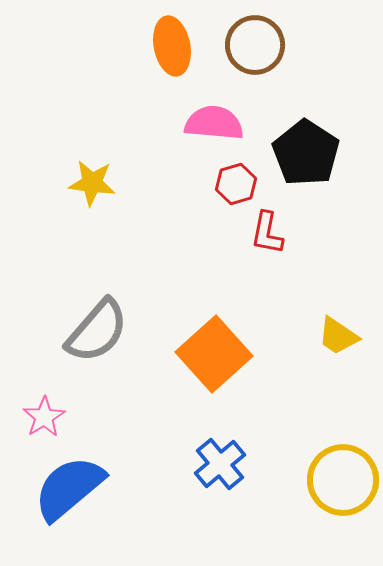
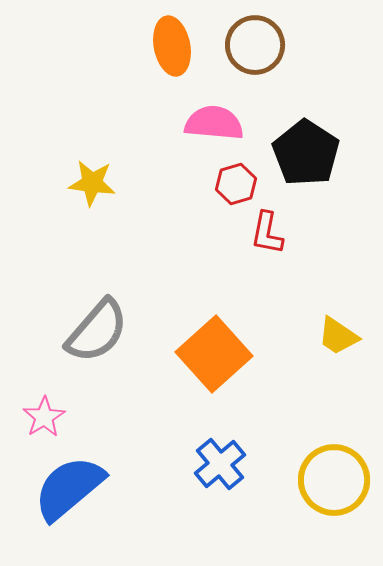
yellow circle: moved 9 px left
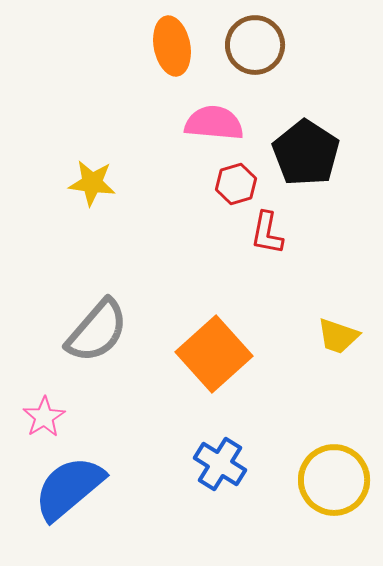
yellow trapezoid: rotated 15 degrees counterclockwise
blue cross: rotated 18 degrees counterclockwise
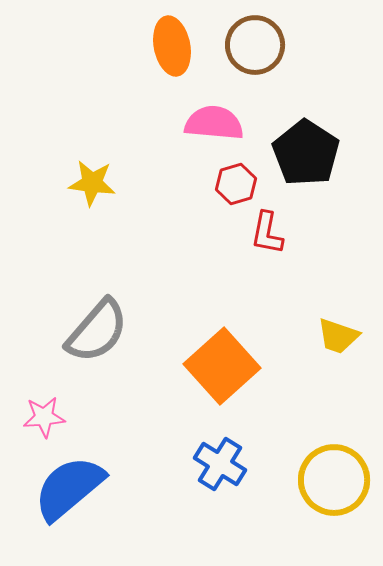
orange square: moved 8 px right, 12 px down
pink star: rotated 27 degrees clockwise
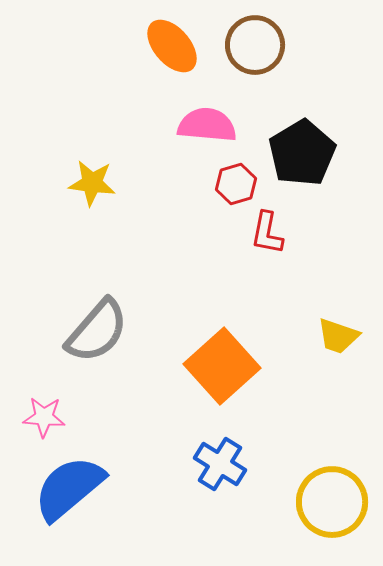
orange ellipse: rotated 30 degrees counterclockwise
pink semicircle: moved 7 px left, 2 px down
black pentagon: moved 4 px left; rotated 8 degrees clockwise
pink star: rotated 9 degrees clockwise
yellow circle: moved 2 px left, 22 px down
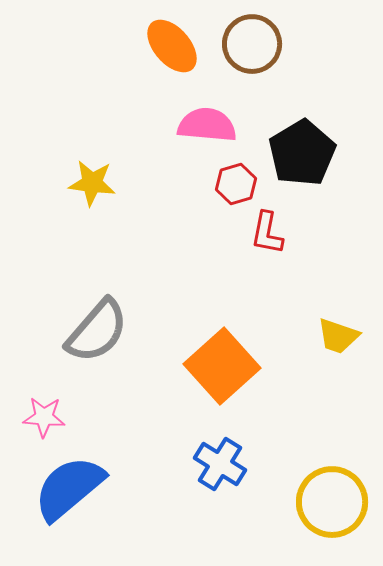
brown circle: moved 3 px left, 1 px up
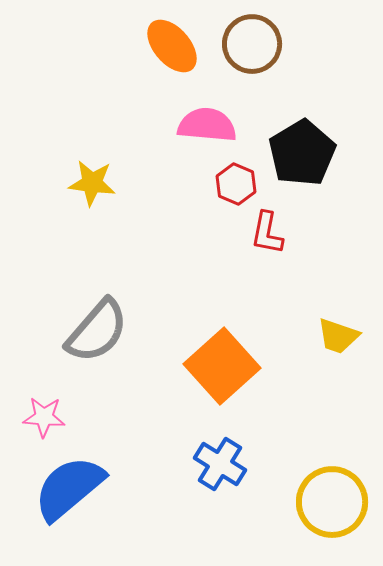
red hexagon: rotated 21 degrees counterclockwise
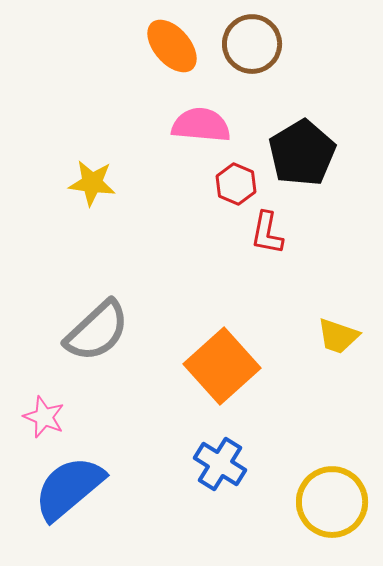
pink semicircle: moved 6 px left
gray semicircle: rotated 6 degrees clockwise
pink star: rotated 18 degrees clockwise
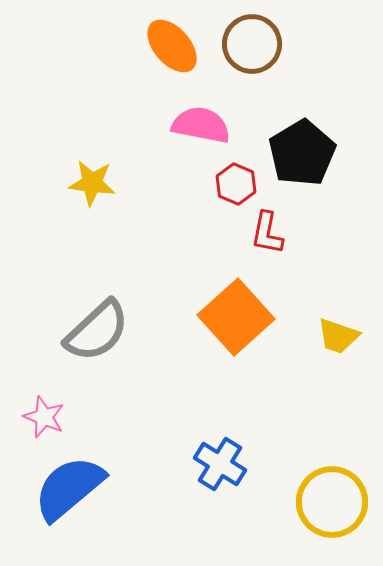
pink semicircle: rotated 6 degrees clockwise
orange square: moved 14 px right, 49 px up
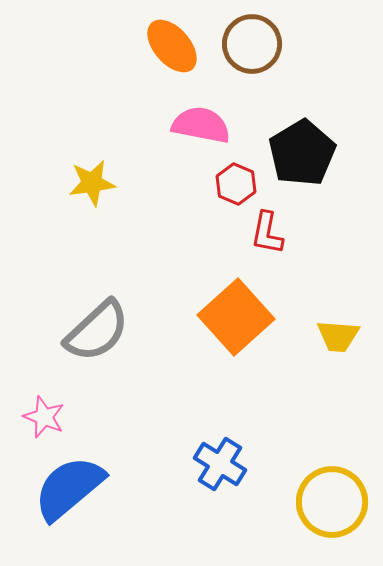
yellow star: rotated 15 degrees counterclockwise
yellow trapezoid: rotated 15 degrees counterclockwise
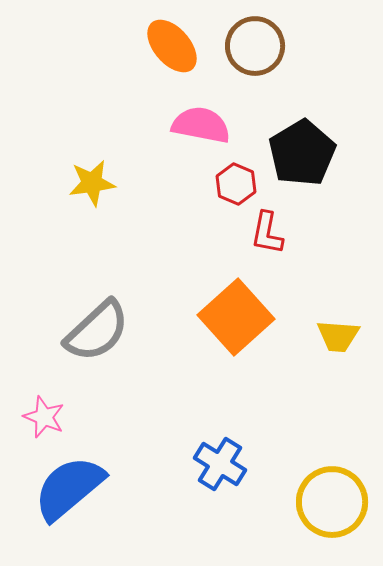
brown circle: moved 3 px right, 2 px down
